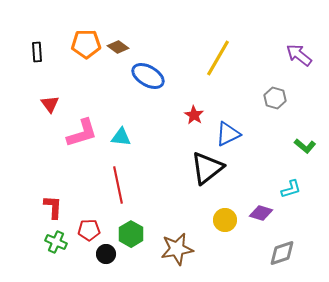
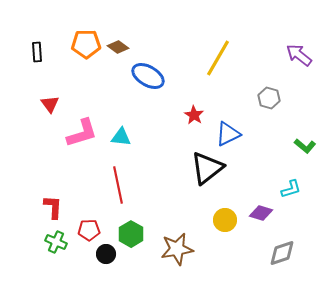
gray hexagon: moved 6 px left
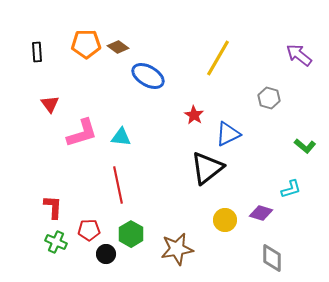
gray diamond: moved 10 px left, 5 px down; rotated 72 degrees counterclockwise
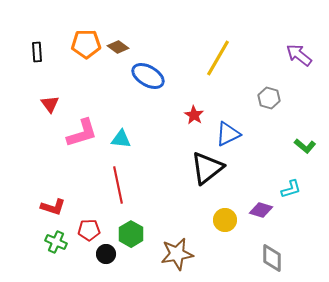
cyan triangle: moved 2 px down
red L-shape: rotated 105 degrees clockwise
purple diamond: moved 3 px up
brown star: moved 5 px down
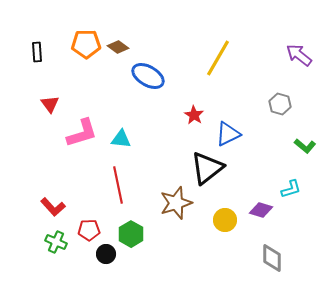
gray hexagon: moved 11 px right, 6 px down
red L-shape: rotated 30 degrees clockwise
brown star: moved 1 px left, 51 px up; rotated 8 degrees counterclockwise
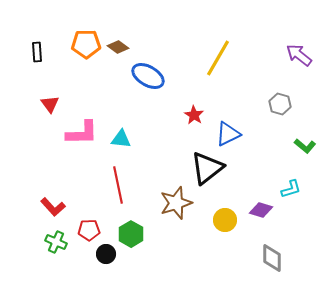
pink L-shape: rotated 16 degrees clockwise
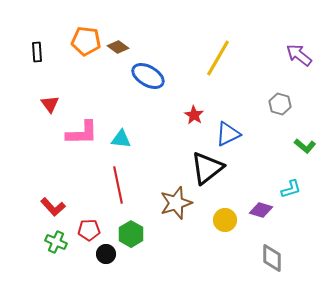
orange pentagon: moved 3 px up; rotated 8 degrees clockwise
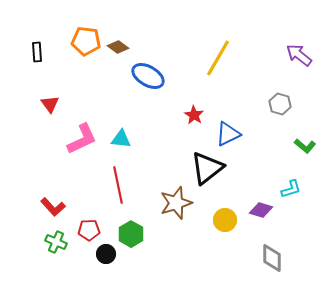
pink L-shape: moved 6 px down; rotated 24 degrees counterclockwise
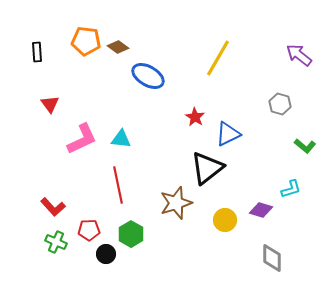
red star: moved 1 px right, 2 px down
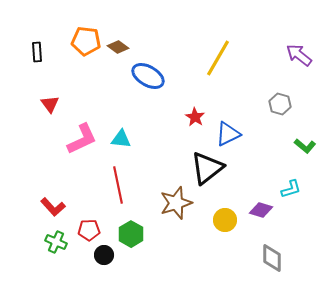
black circle: moved 2 px left, 1 px down
